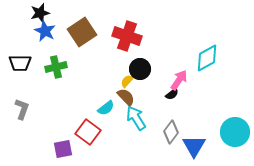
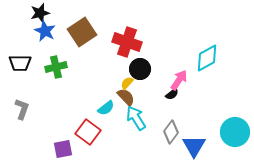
red cross: moved 6 px down
yellow semicircle: moved 2 px down
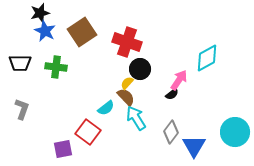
green cross: rotated 20 degrees clockwise
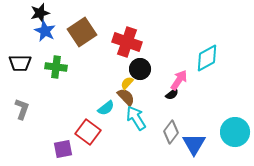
blue triangle: moved 2 px up
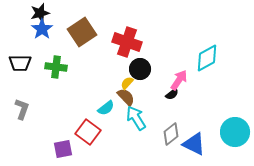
blue star: moved 3 px left, 2 px up; rotated 10 degrees clockwise
gray diamond: moved 2 px down; rotated 15 degrees clockwise
blue triangle: rotated 35 degrees counterclockwise
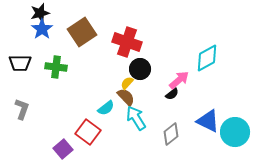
pink arrow: rotated 15 degrees clockwise
blue triangle: moved 14 px right, 23 px up
purple square: rotated 30 degrees counterclockwise
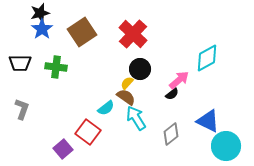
red cross: moved 6 px right, 8 px up; rotated 24 degrees clockwise
brown semicircle: rotated 12 degrees counterclockwise
cyan circle: moved 9 px left, 14 px down
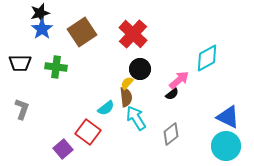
brown semicircle: rotated 48 degrees clockwise
blue triangle: moved 20 px right, 4 px up
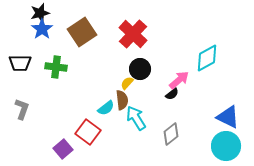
brown semicircle: moved 4 px left, 3 px down
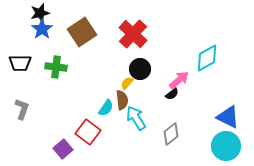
cyan semicircle: rotated 18 degrees counterclockwise
